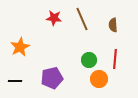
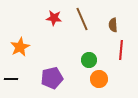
red line: moved 6 px right, 9 px up
black line: moved 4 px left, 2 px up
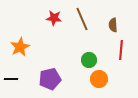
purple pentagon: moved 2 px left, 1 px down
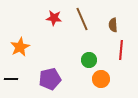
orange circle: moved 2 px right
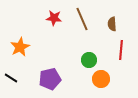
brown semicircle: moved 1 px left, 1 px up
black line: moved 1 px up; rotated 32 degrees clockwise
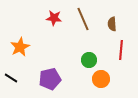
brown line: moved 1 px right
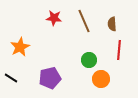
brown line: moved 1 px right, 2 px down
red line: moved 2 px left
purple pentagon: moved 1 px up
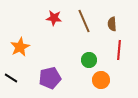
orange circle: moved 1 px down
